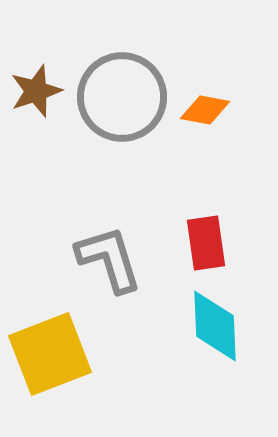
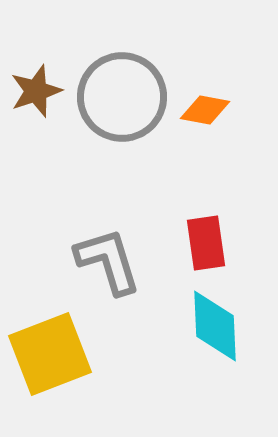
gray L-shape: moved 1 px left, 2 px down
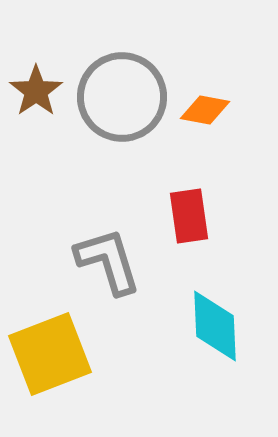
brown star: rotated 16 degrees counterclockwise
red rectangle: moved 17 px left, 27 px up
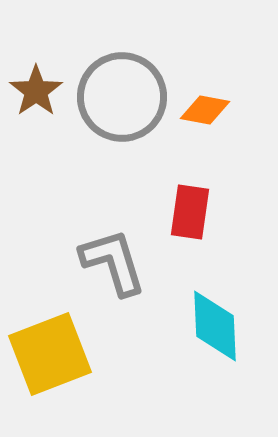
red rectangle: moved 1 px right, 4 px up; rotated 16 degrees clockwise
gray L-shape: moved 5 px right, 1 px down
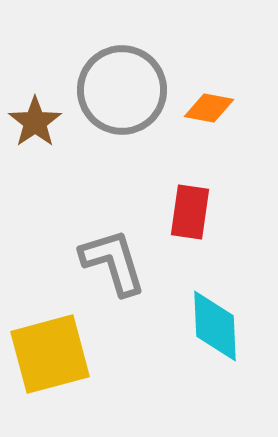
brown star: moved 1 px left, 31 px down
gray circle: moved 7 px up
orange diamond: moved 4 px right, 2 px up
yellow square: rotated 6 degrees clockwise
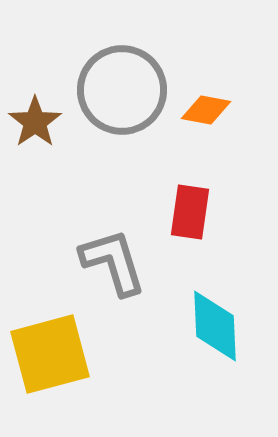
orange diamond: moved 3 px left, 2 px down
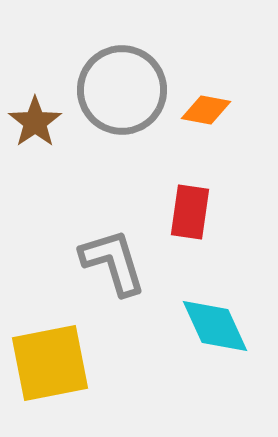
cyan diamond: rotated 22 degrees counterclockwise
yellow square: moved 9 px down; rotated 4 degrees clockwise
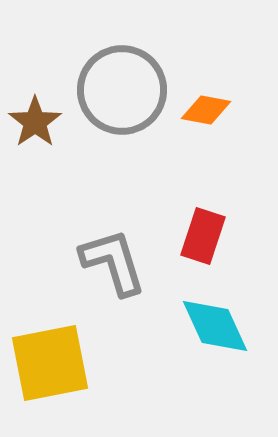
red rectangle: moved 13 px right, 24 px down; rotated 10 degrees clockwise
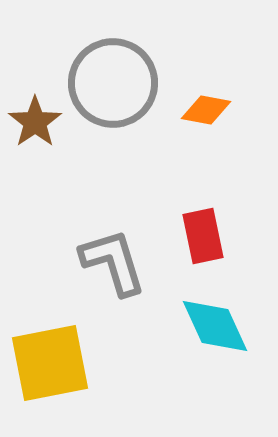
gray circle: moved 9 px left, 7 px up
red rectangle: rotated 30 degrees counterclockwise
